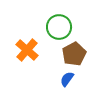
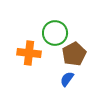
green circle: moved 4 px left, 6 px down
orange cross: moved 2 px right, 3 px down; rotated 35 degrees counterclockwise
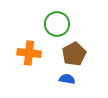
green circle: moved 2 px right, 9 px up
blue semicircle: rotated 63 degrees clockwise
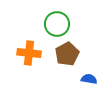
brown pentagon: moved 7 px left
blue semicircle: moved 22 px right
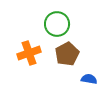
orange cross: rotated 25 degrees counterclockwise
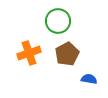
green circle: moved 1 px right, 3 px up
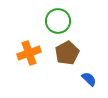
brown pentagon: moved 1 px up
blue semicircle: rotated 35 degrees clockwise
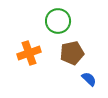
brown pentagon: moved 5 px right; rotated 15 degrees clockwise
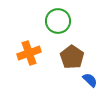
brown pentagon: moved 4 px down; rotated 25 degrees counterclockwise
blue semicircle: moved 1 px right, 1 px down
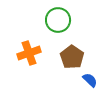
green circle: moved 1 px up
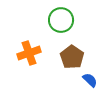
green circle: moved 3 px right
